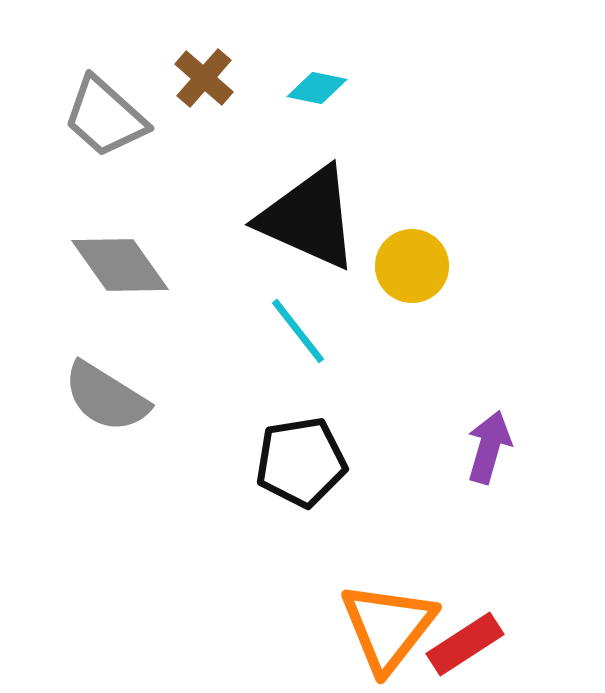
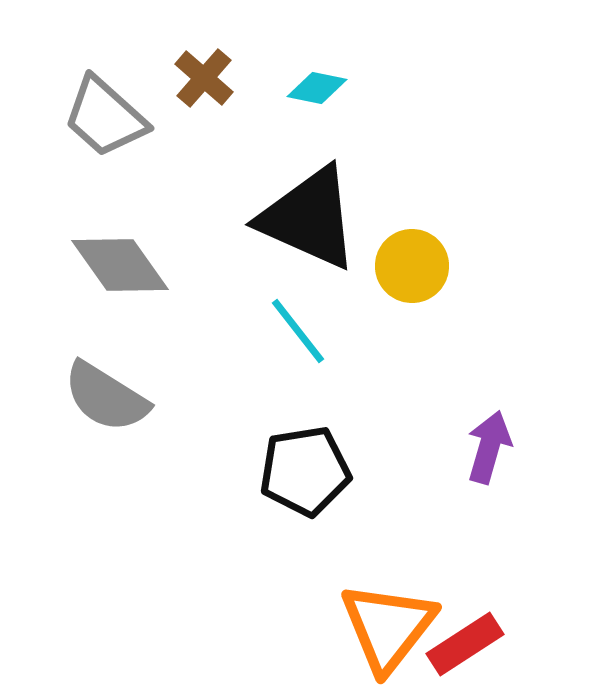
black pentagon: moved 4 px right, 9 px down
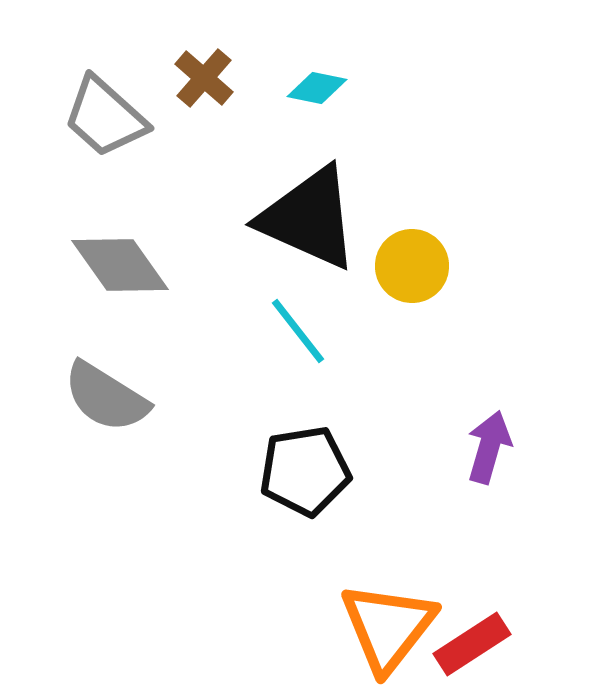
red rectangle: moved 7 px right
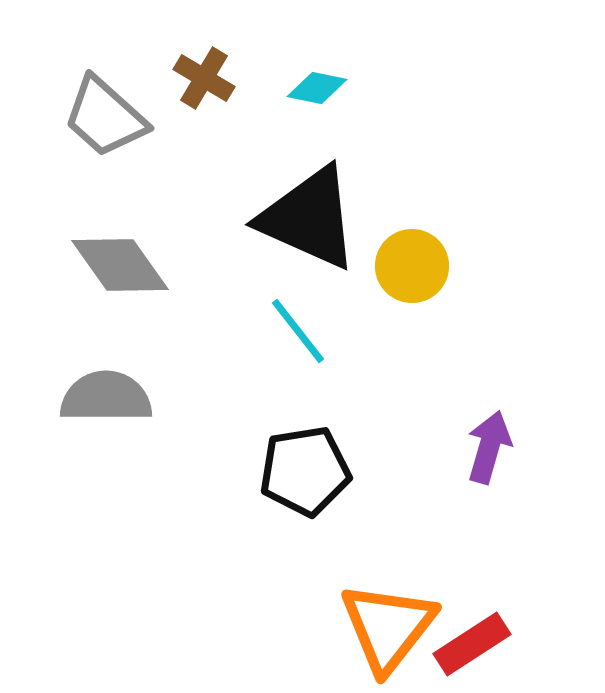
brown cross: rotated 10 degrees counterclockwise
gray semicircle: rotated 148 degrees clockwise
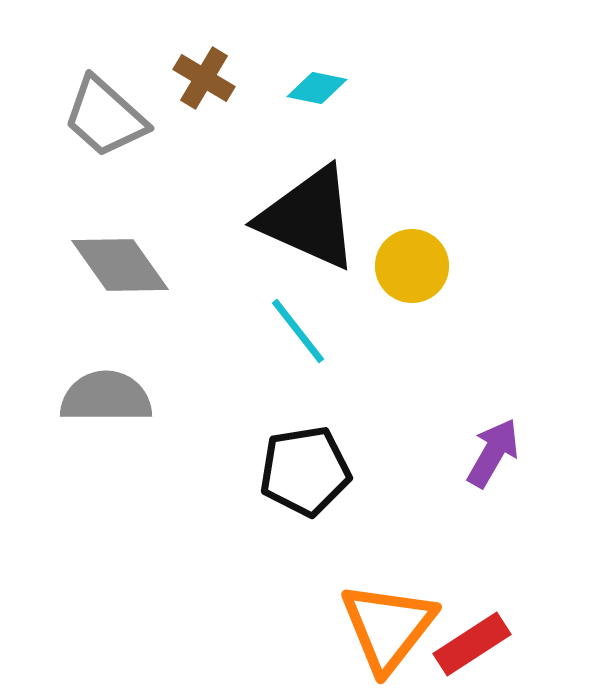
purple arrow: moved 4 px right, 6 px down; rotated 14 degrees clockwise
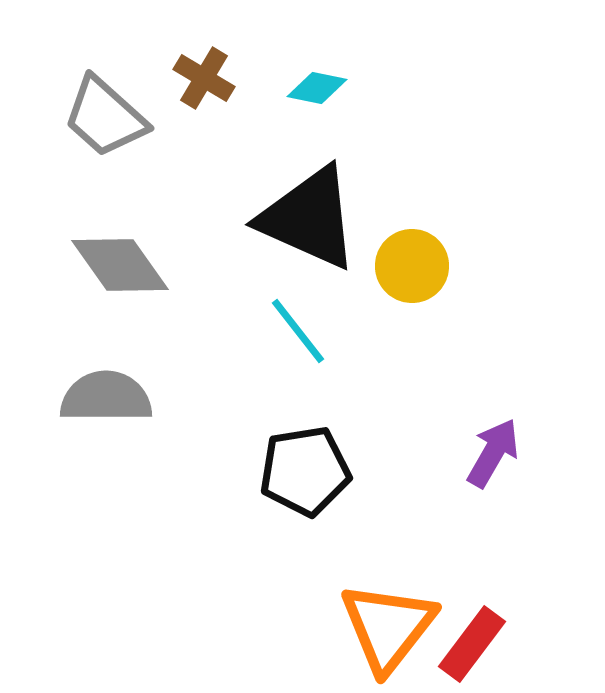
red rectangle: rotated 20 degrees counterclockwise
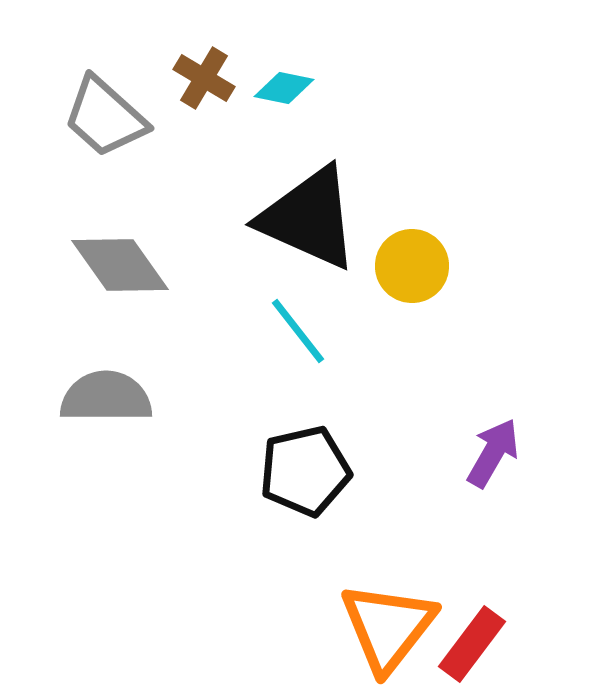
cyan diamond: moved 33 px left
black pentagon: rotated 4 degrees counterclockwise
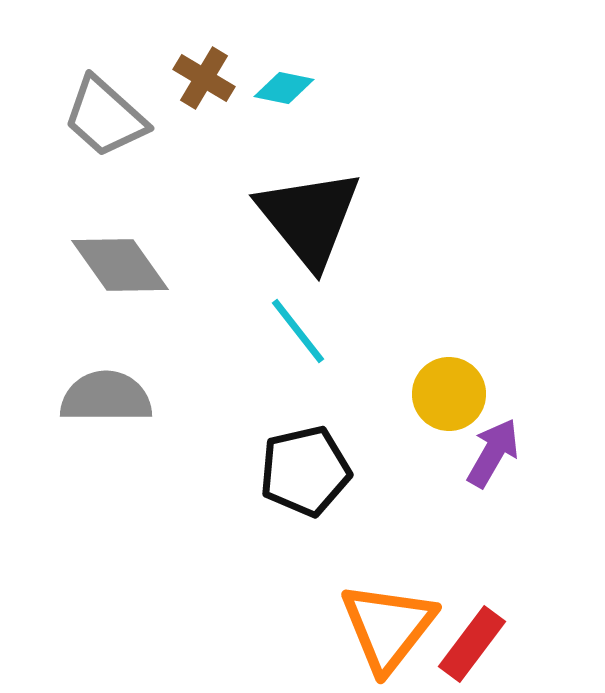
black triangle: rotated 27 degrees clockwise
yellow circle: moved 37 px right, 128 px down
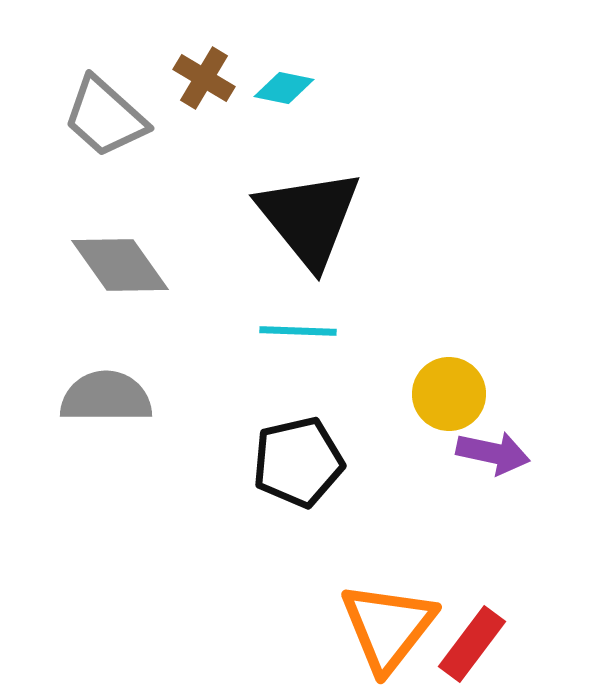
cyan line: rotated 50 degrees counterclockwise
purple arrow: rotated 72 degrees clockwise
black pentagon: moved 7 px left, 9 px up
